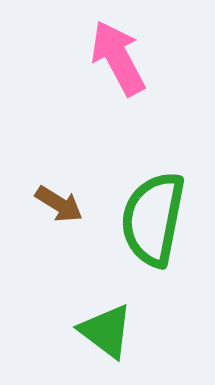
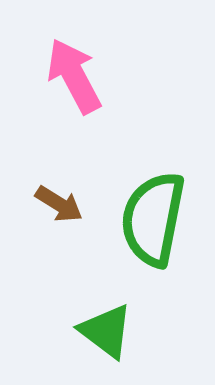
pink arrow: moved 44 px left, 18 px down
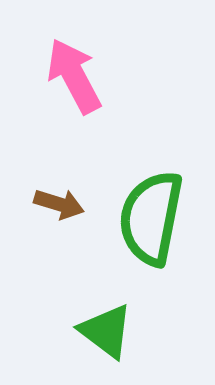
brown arrow: rotated 15 degrees counterclockwise
green semicircle: moved 2 px left, 1 px up
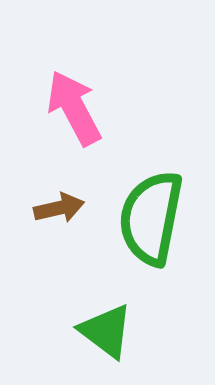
pink arrow: moved 32 px down
brown arrow: moved 4 px down; rotated 30 degrees counterclockwise
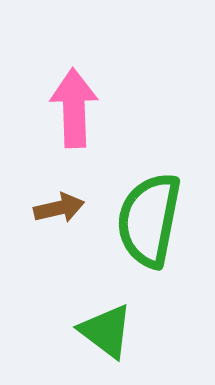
pink arrow: rotated 26 degrees clockwise
green semicircle: moved 2 px left, 2 px down
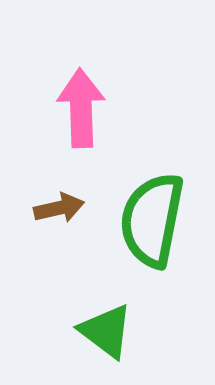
pink arrow: moved 7 px right
green semicircle: moved 3 px right
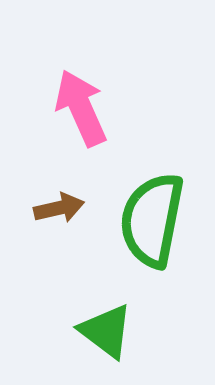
pink arrow: rotated 22 degrees counterclockwise
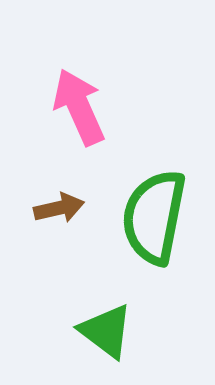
pink arrow: moved 2 px left, 1 px up
green semicircle: moved 2 px right, 3 px up
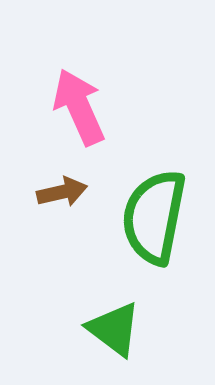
brown arrow: moved 3 px right, 16 px up
green triangle: moved 8 px right, 2 px up
